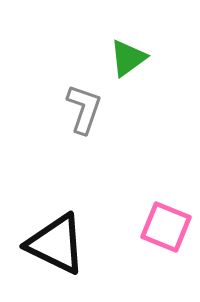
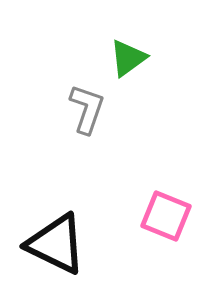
gray L-shape: moved 3 px right
pink square: moved 11 px up
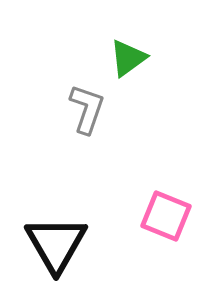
black triangle: rotated 34 degrees clockwise
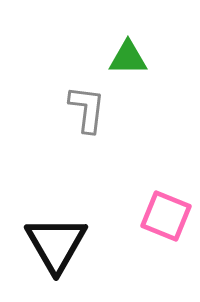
green triangle: rotated 36 degrees clockwise
gray L-shape: rotated 12 degrees counterclockwise
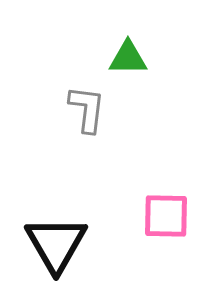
pink square: rotated 21 degrees counterclockwise
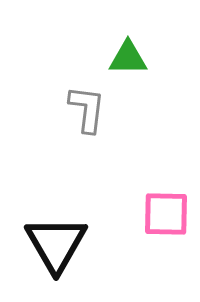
pink square: moved 2 px up
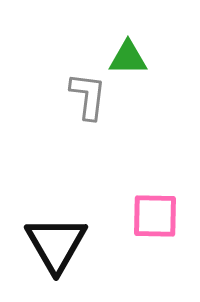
gray L-shape: moved 1 px right, 13 px up
pink square: moved 11 px left, 2 px down
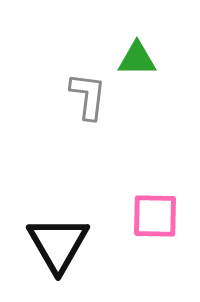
green triangle: moved 9 px right, 1 px down
black triangle: moved 2 px right
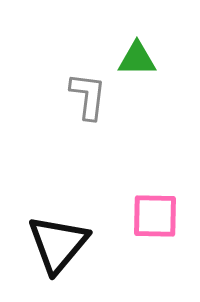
black triangle: rotated 10 degrees clockwise
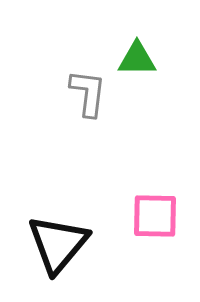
gray L-shape: moved 3 px up
